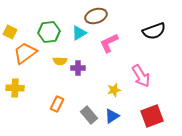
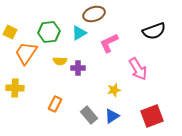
brown ellipse: moved 2 px left, 2 px up
orange trapezoid: moved 1 px right; rotated 20 degrees counterclockwise
pink arrow: moved 3 px left, 7 px up
orange rectangle: moved 2 px left
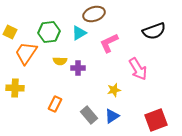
red square: moved 4 px right, 4 px down
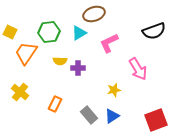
yellow cross: moved 5 px right, 4 px down; rotated 36 degrees clockwise
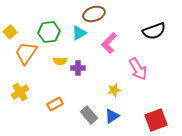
yellow square: rotated 24 degrees clockwise
pink L-shape: rotated 20 degrees counterclockwise
yellow cross: rotated 18 degrees clockwise
orange rectangle: rotated 35 degrees clockwise
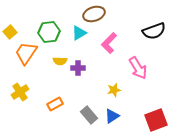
pink arrow: moved 1 px up
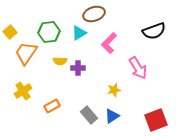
yellow cross: moved 3 px right, 1 px up
orange rectangle: moved 3 px left, 2 px down
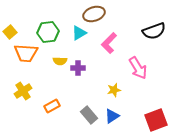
green hexagon: moved 1 px left
orange trapezoid: rotated 120 degrees counterclockwise
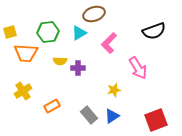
yellow square: rotated 24 degrees clockwise
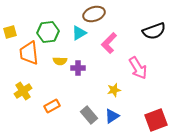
orange trapezoid: moved 3 px right; rotated 80 degrees clockwise
